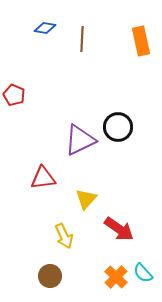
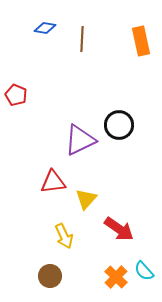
red pentagon: moved 2 px right
black circle: moved 1 px right, 2 px up
red triangle: moved 10 px right, 4 px down
cyan semicircle: moved 1 px right, 2 px up
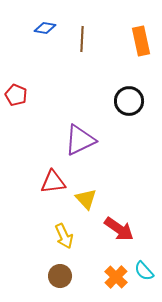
black circle: moved 10 px right, 24 px up
yellow triangle: rotated 25 degrees counterclockwise
brown circle: moved 10 px right
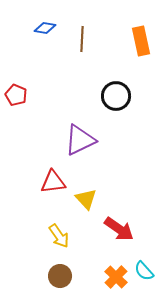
black circle: moved 13 px left, 5 px up
yellow arrow: moved 5 px left; rotated 10 degrees counterclockwise
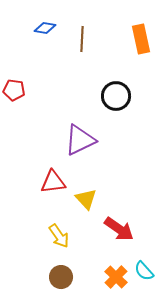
orange rectangle: moved 2 px up
red pentagon: moved 2 px left, 5 px up; rotated 15 degrees counterclockwise
brown circle: moved 1 px right, 1 px down
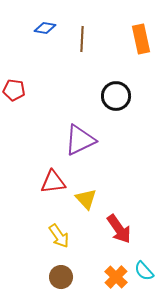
red arrow: rotated 20 degrees clockwise
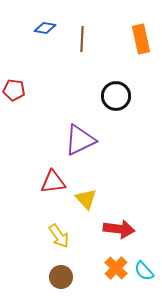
red arrow: rotated 48 degrees counterclockwise
orange cross: moved 9 px up
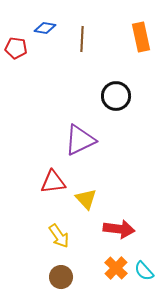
orange rectangle: moved 2 px up
red pentagon: moved 2 px right, 42 px up
